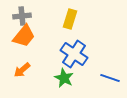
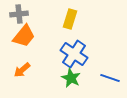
gray cross: moved 3 px left, 2 px up
green star: moved 7 px right
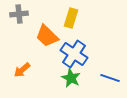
yellow rectangle: moved 1 px right, 1 px up
orange trapezoid: moved 23 px right; rotated 95 degrees clockwise
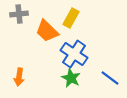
yellow rectangle: rotated 12 degrees clockwise
orange trapezoid: moved 5 px up
orange arrow: moved 3 px left, 7 px down; rotated 42 degrees counterclockwise
blue line: rotated 18 degrees clockwise
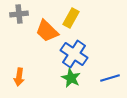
blue line: rotated 54 degrees counterclockwise
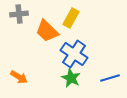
orange arrow: rotated 66 degrees counterclockwise
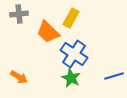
orange trapezoid: moved 1 px right, 1 px down
blue line: moved 4 px right, 2 px up
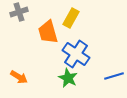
gray cross: moved 2 px up; rotated 12 degrees counterclockwise
orange trapezoid: rotated 30 degrees clockwise
blue cross: moved 2 px right
green star: moved 3 px left
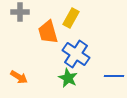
gray cross: moved 1 px right; rotated 18 degrees clockwise
blue line: rotated 18 degrees clockwise
